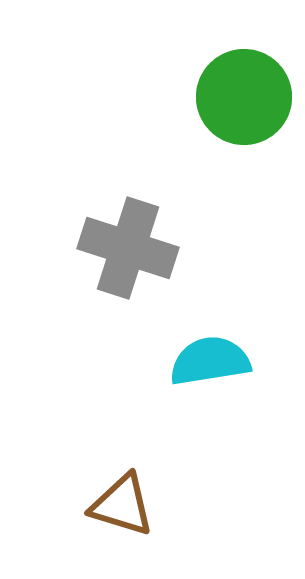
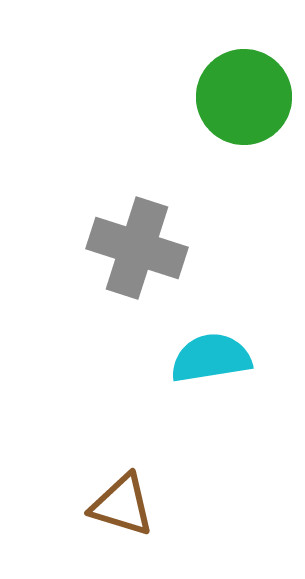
gray cross: moved 9 px right
cyan semicircle: moved 1 px right, 3 px up
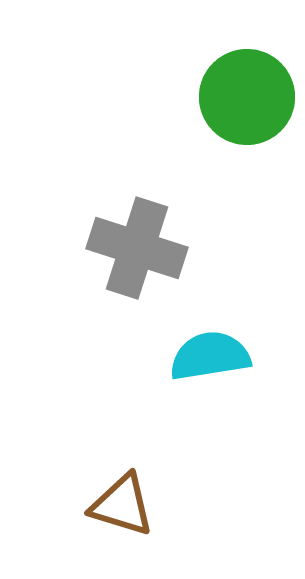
green circle: moved 3 px right
cyan semicircle: moved 1 px left, 2 px up
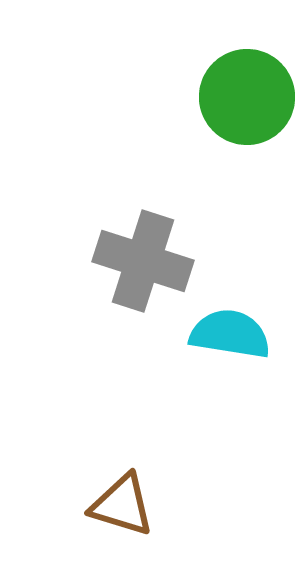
gray cross: moved 6 px right, 13 px down
cyan semicircle: moved 20 px right, 22 px up; rotated 18 degrees clockwise
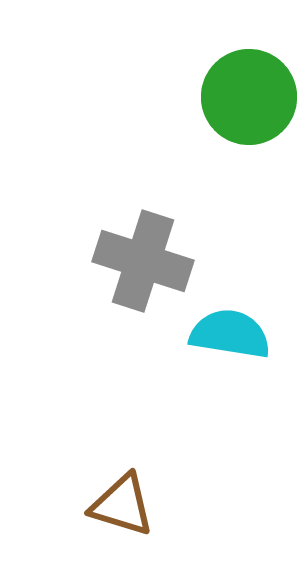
green circle: moved 2 px right
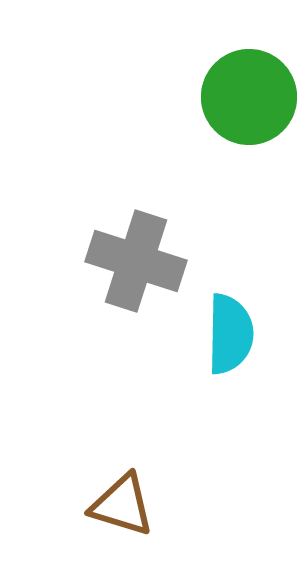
gray cross: moved 7 px left
cyan semicircle: rotated 82 degrees clockwise
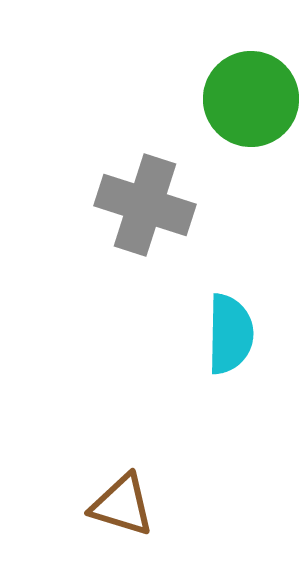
green circle: moved 2 px right, 2 px down
gray cross: moved 9 px right, 56 px up
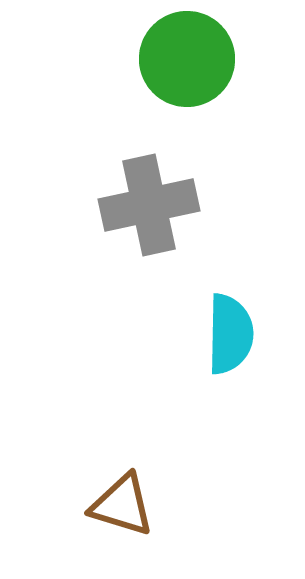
green circle: moved 64 px left, 40 px up
gray cross: moved 4 px right; rotated 30 degrees counterclockwise
